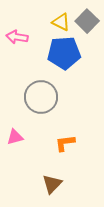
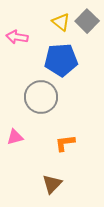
yellow triangle: rotated 12 degrees clockwise
blue pentagon: moved 3 px left, 7 px down
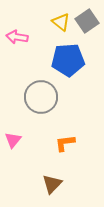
gray square: rotated 10 degrees clockwise
blue pentagon: moved 7 px right
pink triangle: moved 2 px left, 3 px down; rotated 36 degrees counterclockwise
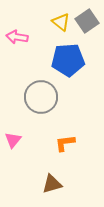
brown triangle: rotated 30 degrees clockwise
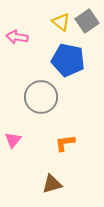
blue pentagon: rotated 16 degrees clockwise
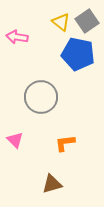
blue pentagon: moved 10 px right, 6 px up
pink triangle: moved 2 px right; rotated 24 degrees counterclockwise
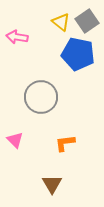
brown triangle: rotated 45 degrees counterclockwise
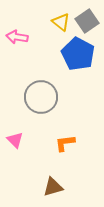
blue pentagon: rotated 16 degrees clockwise
brown triangle: moved 1 px right, 3 px down; rotated 45 degrees clockwise
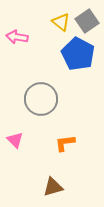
gray circle: moved 2 px down
